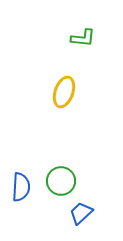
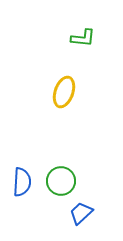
blue semicircle: moved 1 px right, 5 px up
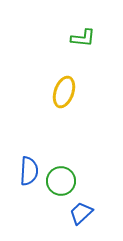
blue semicircle: moved 7 px right, 11 px up
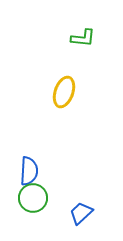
green circle: moved 28 px left, 17 px down
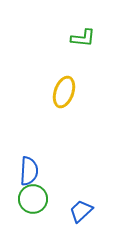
green circle: moved 1 px down
blue trapezoid: moved 2 px up
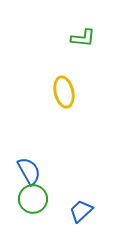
yellow ellipse: rotated 32 degrees counterclockwise
blue semicircle: rotated 32 degrees counterclockwise
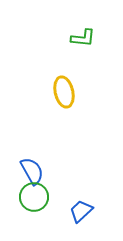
blue semicircle: moved 3 px right
green circle: moved 1 px right, 2 px up
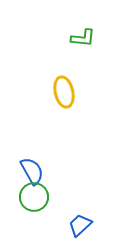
blue trapezoid: moved 1 px left, 14 px down
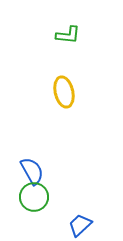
green L-shape: moved 15 px left, 3 px up
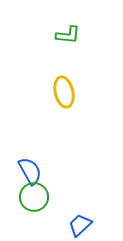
blue semicircle: moved 2 px left
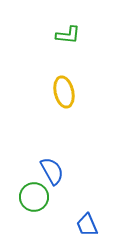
blue semicircle: moved 22 px right
blue trapezoid: moved 7 px right; rotated 70 degrees counterclockwise
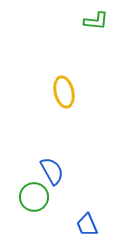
green L-shape: moved 28 px right, 14 px up
